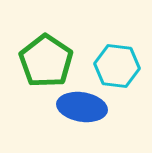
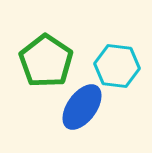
blue ellipse: rotated 63 degrees counterclockwise
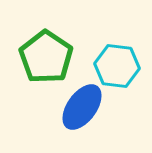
green pentagon: moved 4 px up
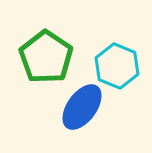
cyan hexagon: rotated 15 degrees clockwise
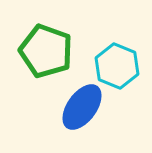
green pentagon: moved 6 px up; rotated 14 degrees counterclockwise
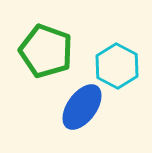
cyan hexagon: rotated 6 degrees clockwise
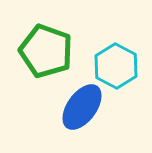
cyan hexagon: moved 1 px left
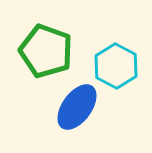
blue ellipse: moved 5 px left
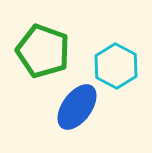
green pentagon: moved 3 px left
